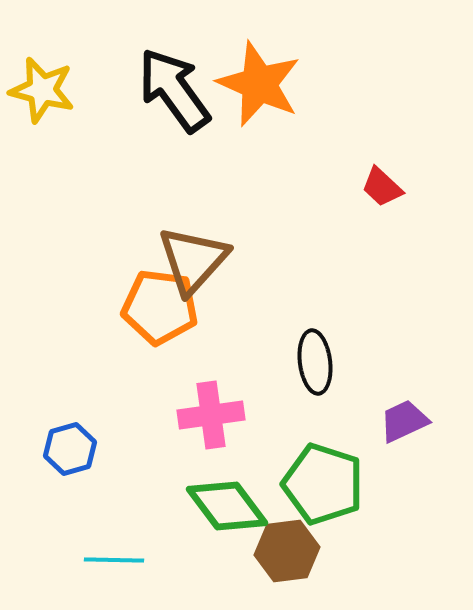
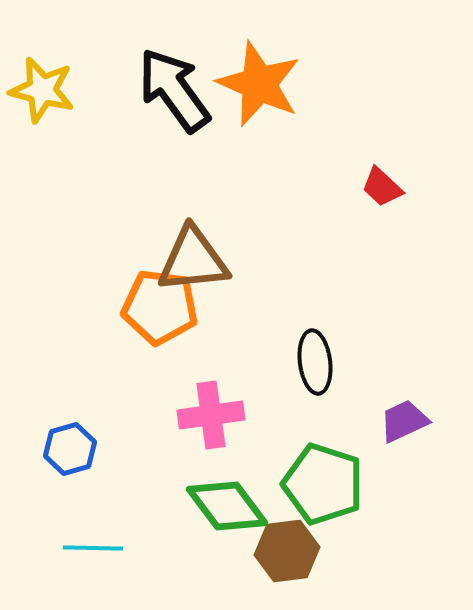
brown triangle: rotated 42 degrees clockwise
cyan line: moved 21 px left, 12 px up
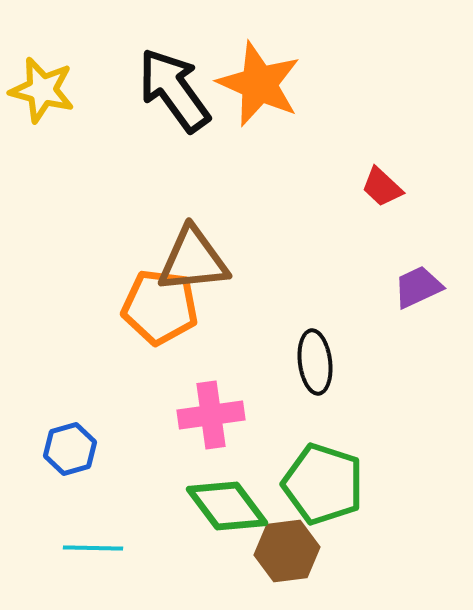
purple trapezoid: moved 14 px right, 134 px up
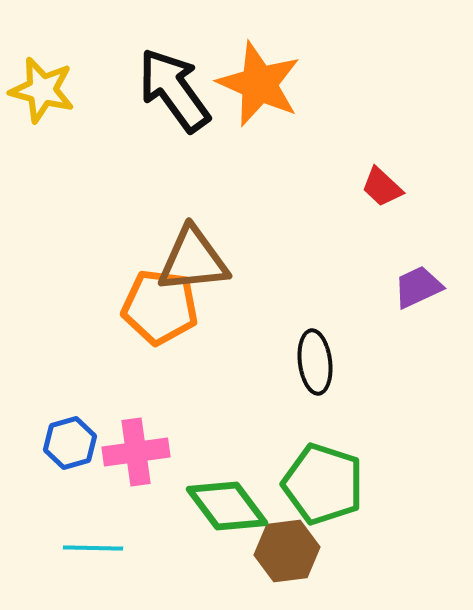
pink cross: moved 75 px left, 37 px down
blue hexagon: moved 6 px up
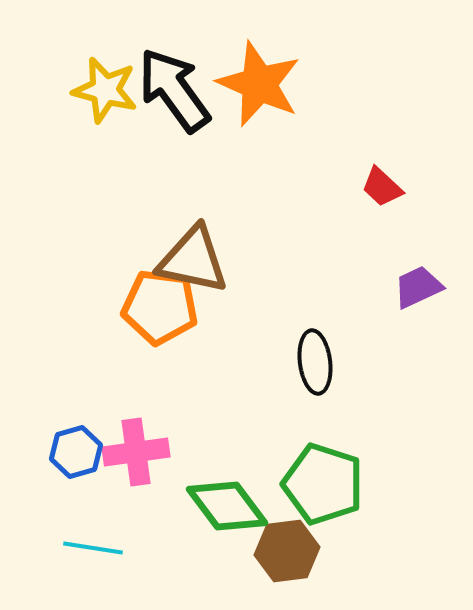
yellow star: moved 63 px right
brown triangle: rotated 18 degrees clockwise
blue hexagon: moved 6 px right, 9 px down
cyan line: rotated 8 degrees clockwise
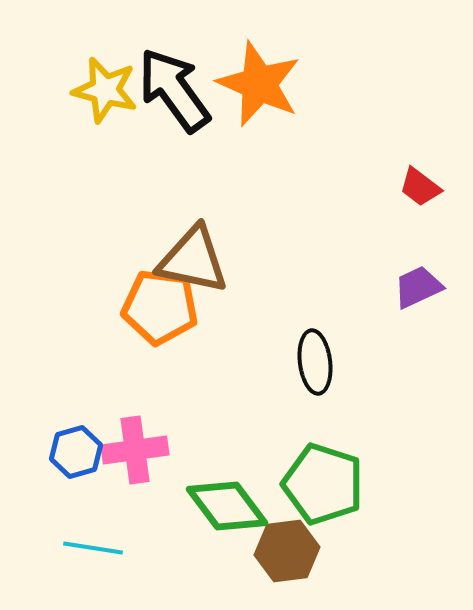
red trapezoid: moved 38 px right; rotated 6 degrees counterclockwise
pink cross: moved 1 px left, 2 px up
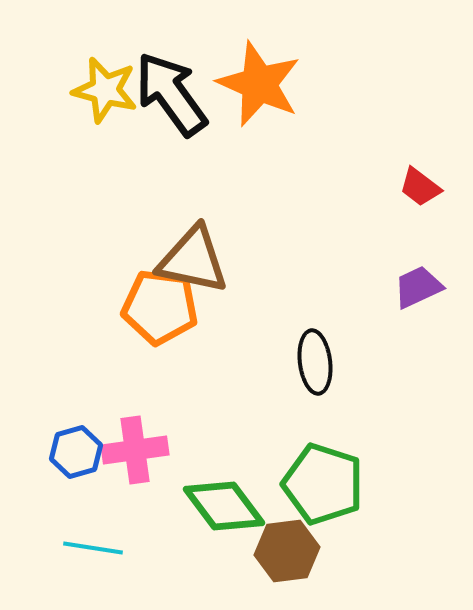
black arrow: moved 3 px left, 4 px down
green diamond: moved 3 px left
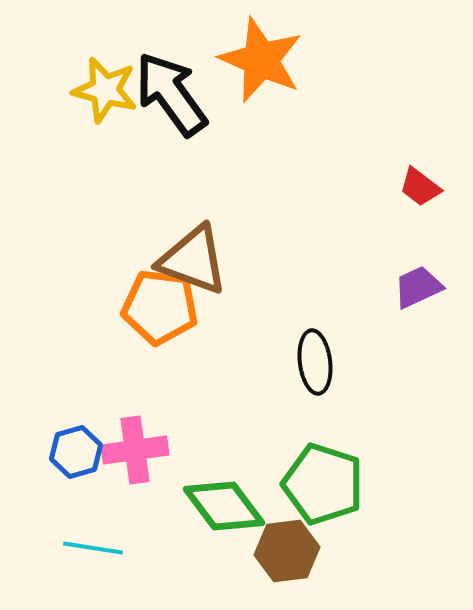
orange star: moved 2 px right, 24 px up
brown triangle: rotated 8 degrees clockwise
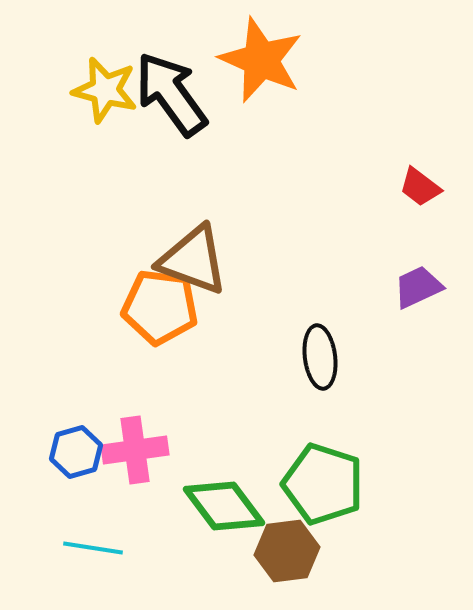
black ellipse: moved 5 px right, 5 px up
